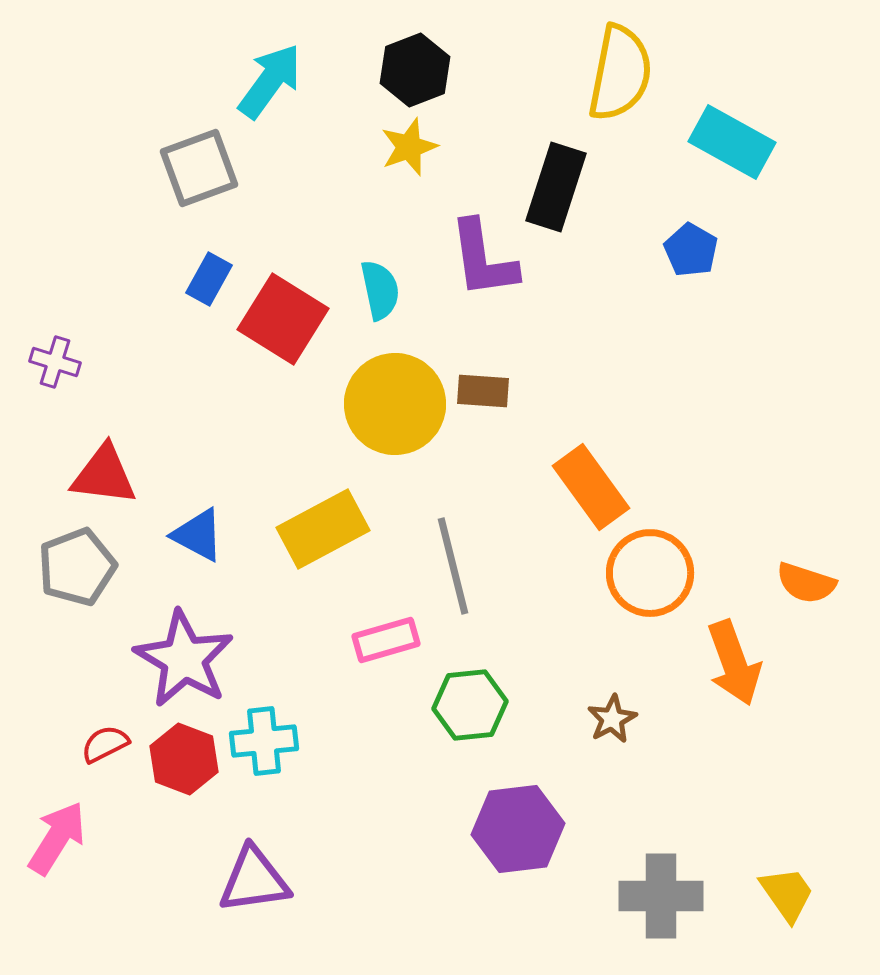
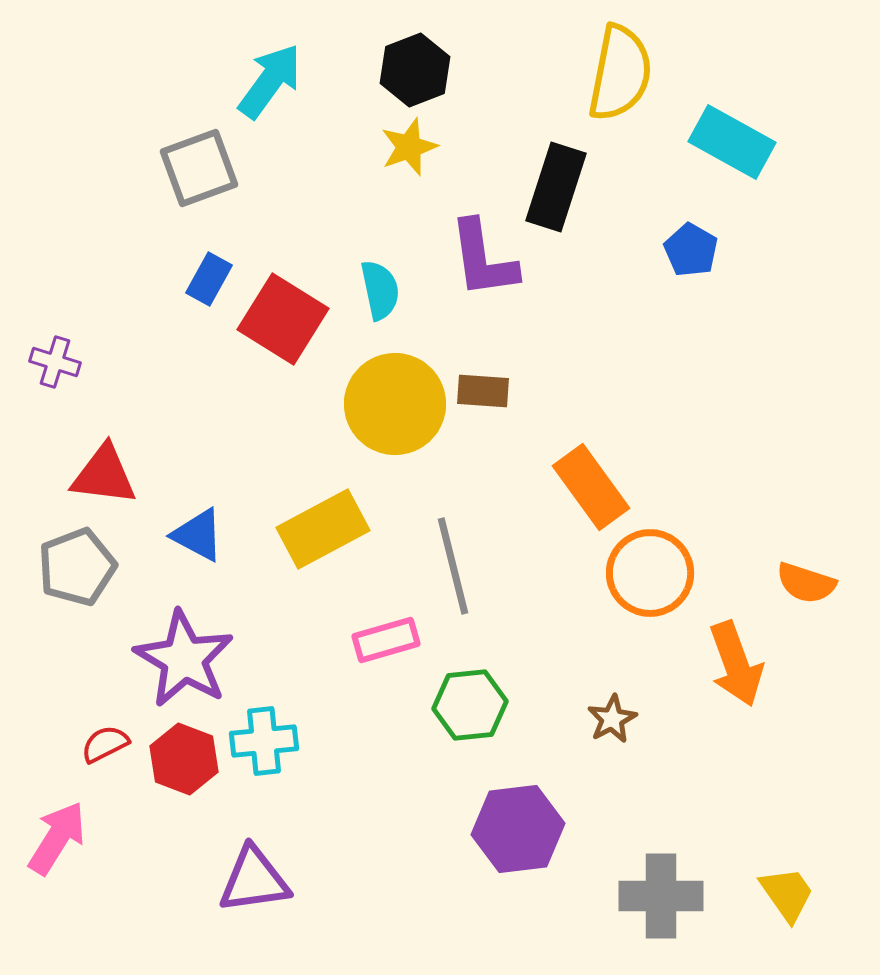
orange arrow: moved 2 px right, 1 px down
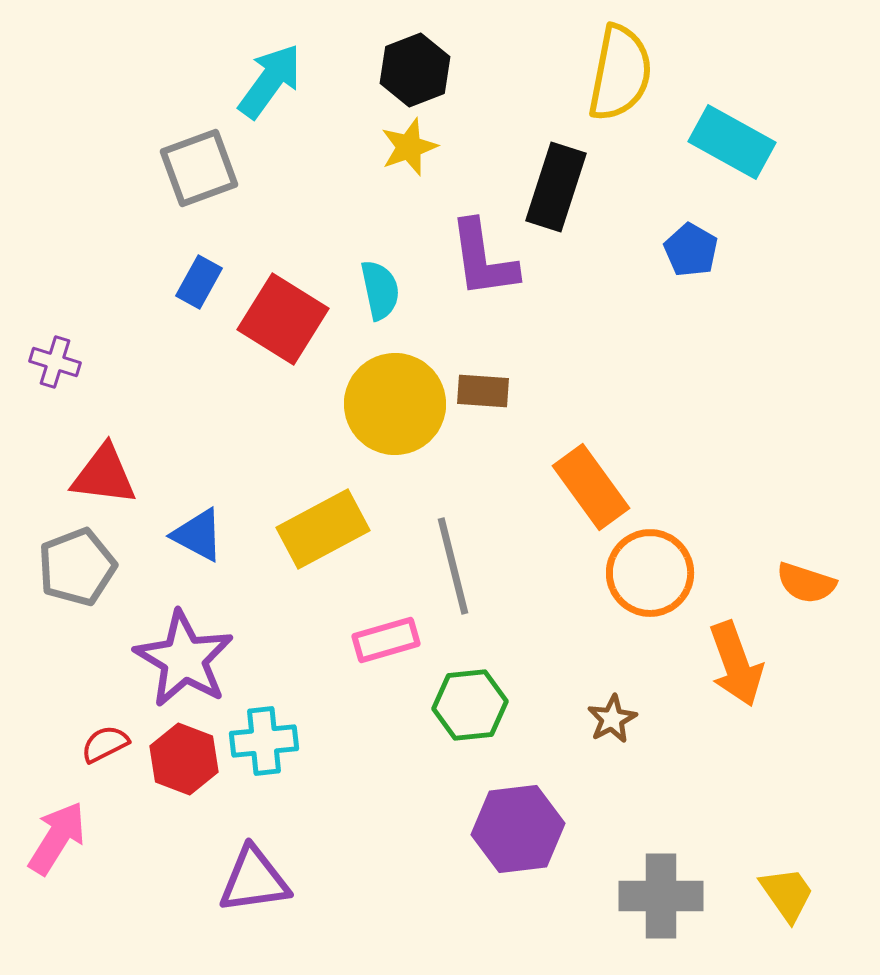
blue rectangle: moved 10 px left, 3 px down
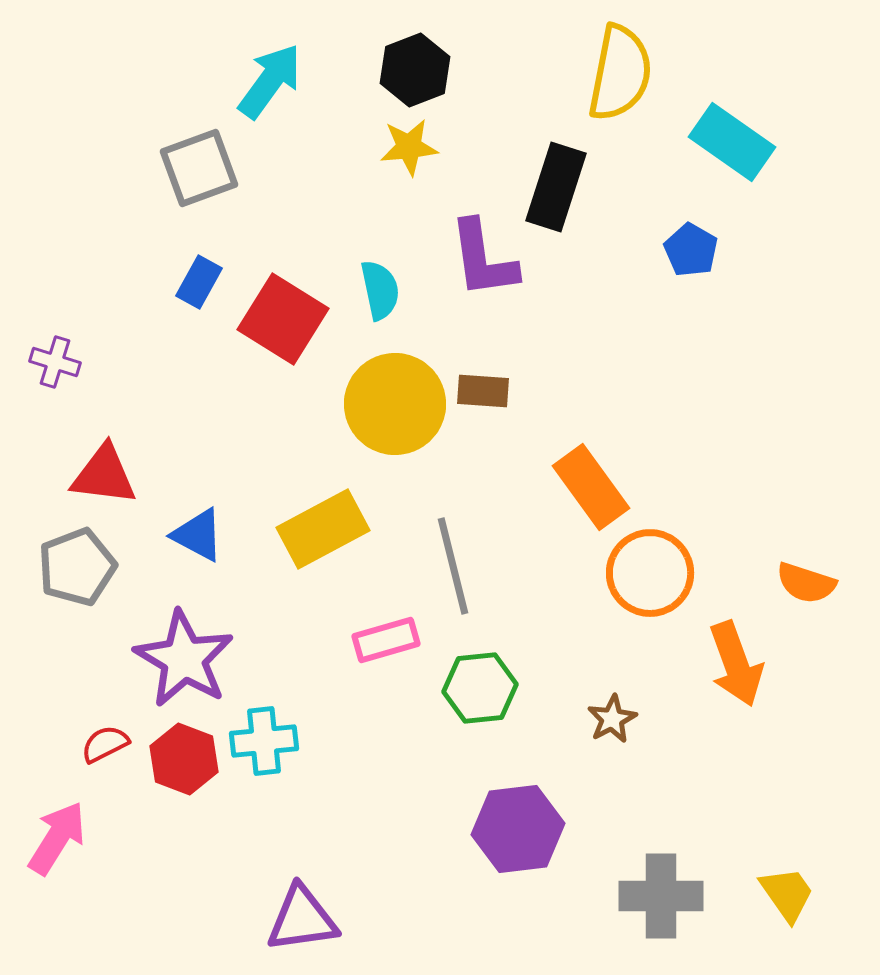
cyan rectangle: rotated 6 degrees clockwise
yellow star: rotated 14 degrees clockwise
green hexagon: moved 10 px right, 17 px up
purple triangle: moved 48 px right, 39 px down
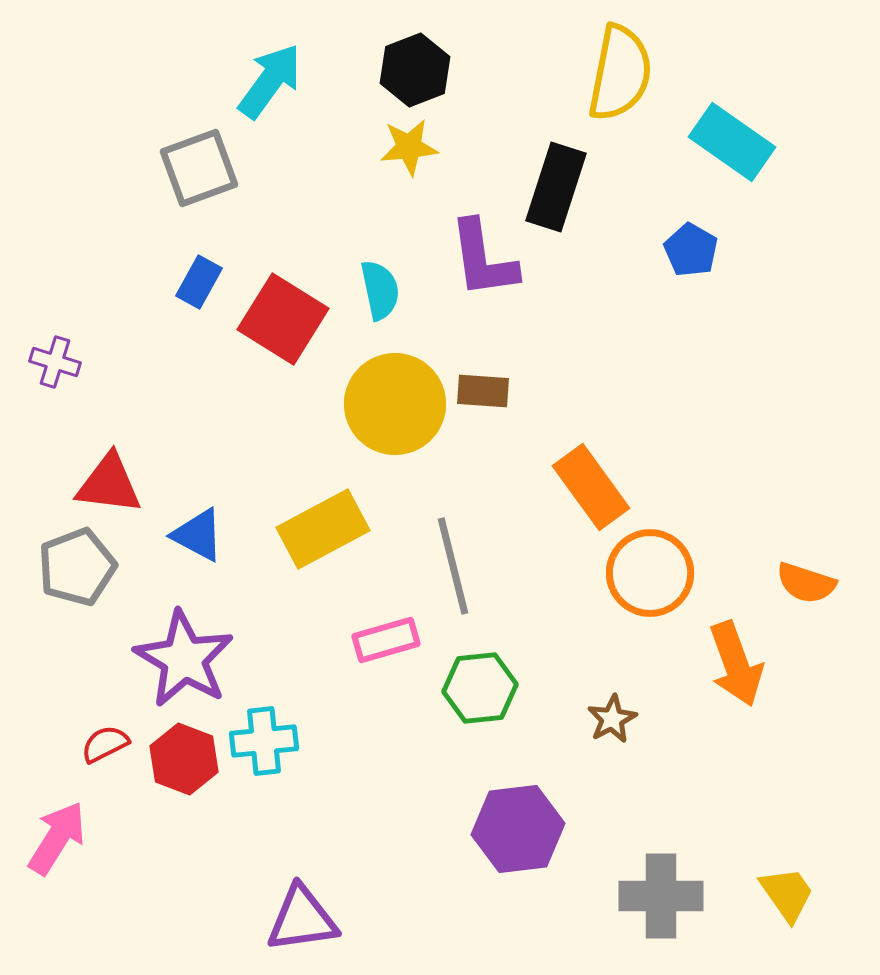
red triangle: moved 5 px right, 9 px down
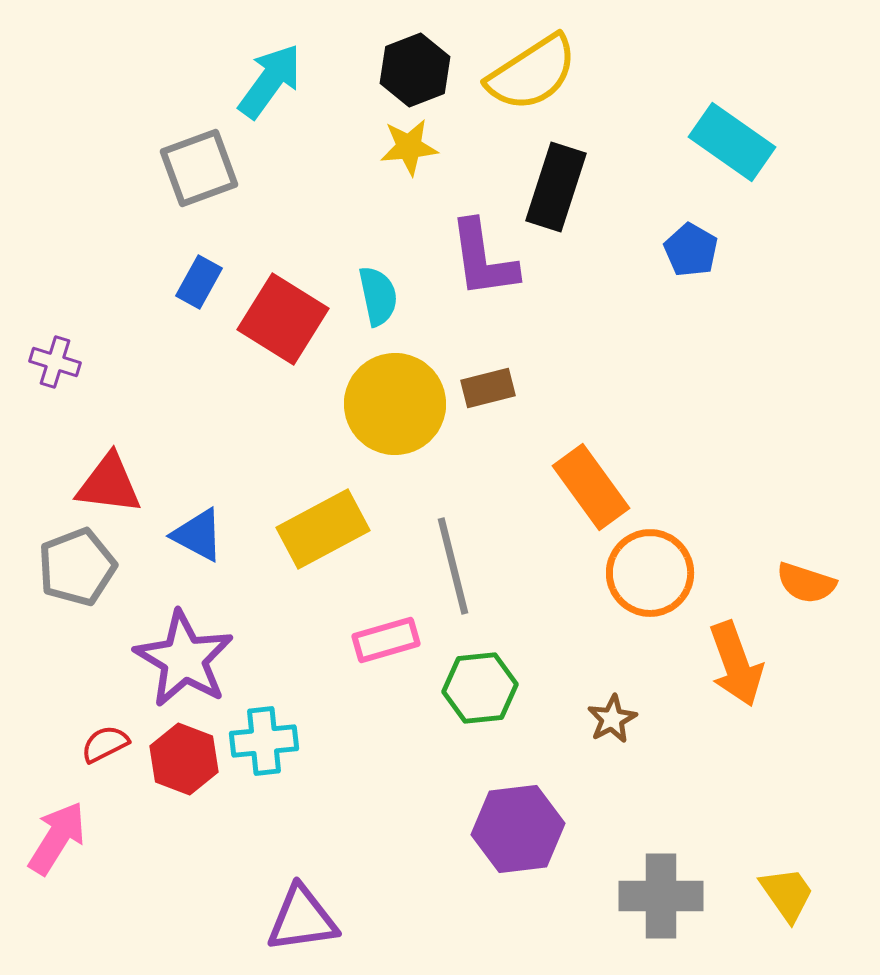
yellow semicircle: moved 88 px left; rotated 46 degrees clockwise
cyan semicircle: moved 2 px left, 6 px down
brown rectangle: moved 5 px right, 3 px up; rotated 18 degrees counterclockwise
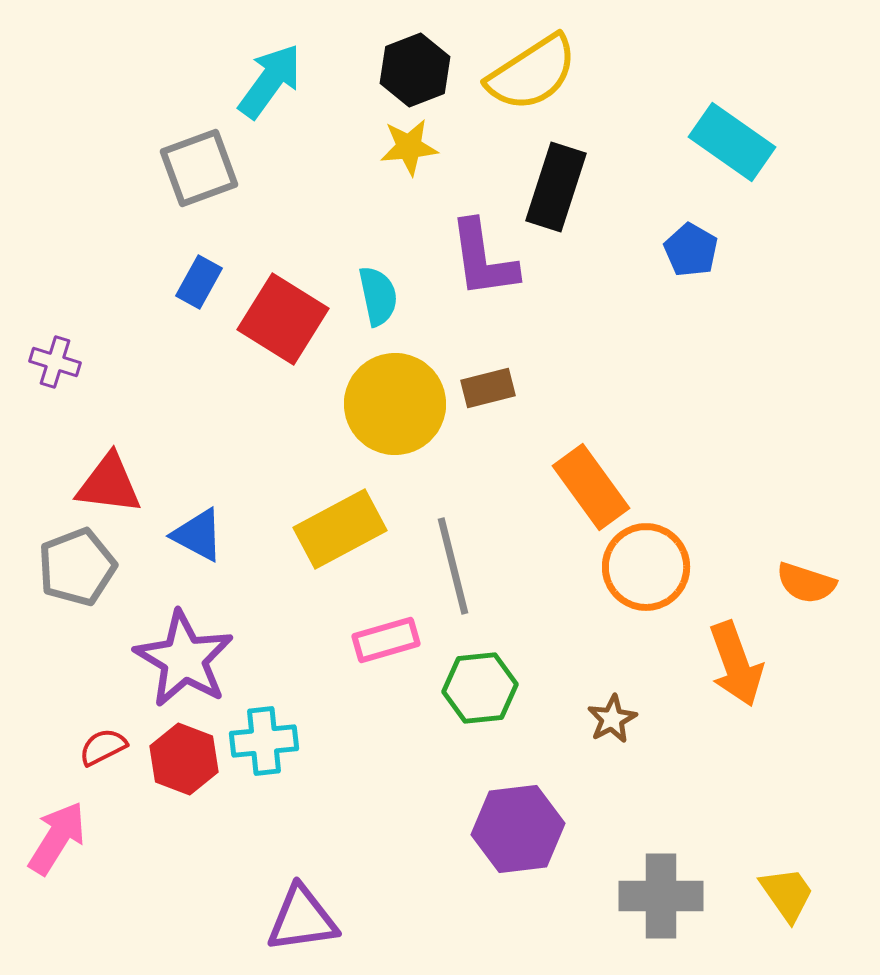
yellow rectangle: moved 17 px right
orange circle: moved 4 px left, 6 px up
red semicircle: moved 2 px left, 3 px down
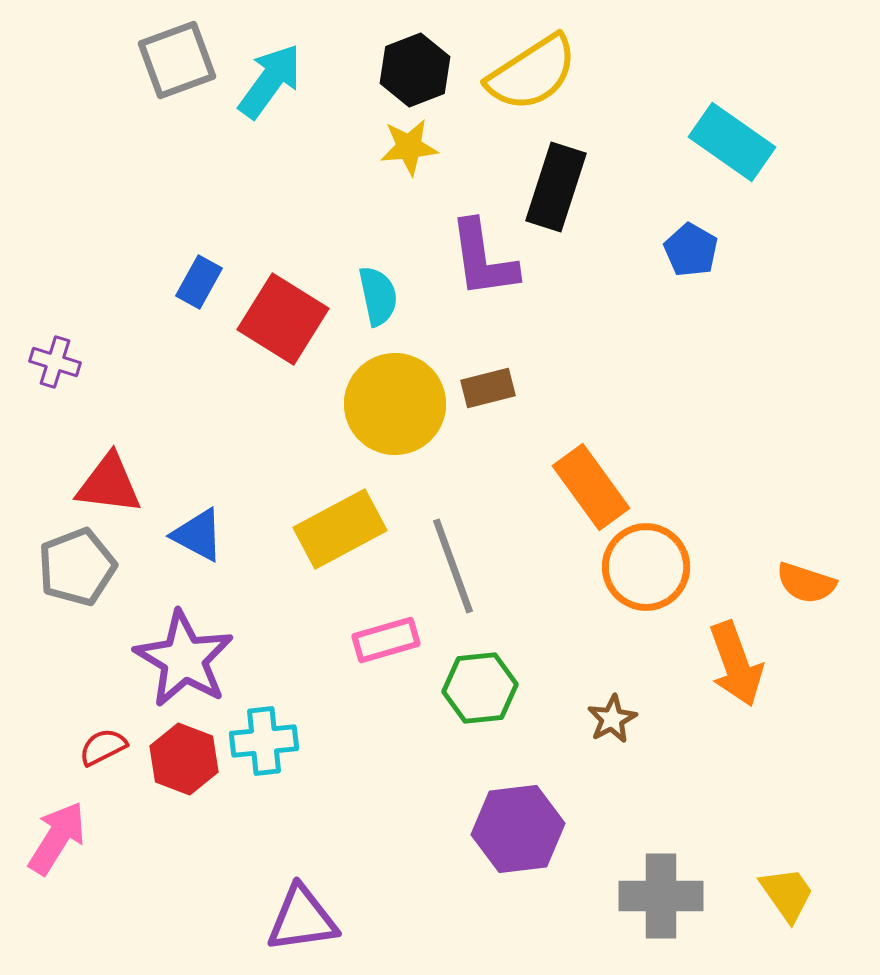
gray square: moved 22 px left, 108 px up
gray line: rotated 6 degrees counterclockwise
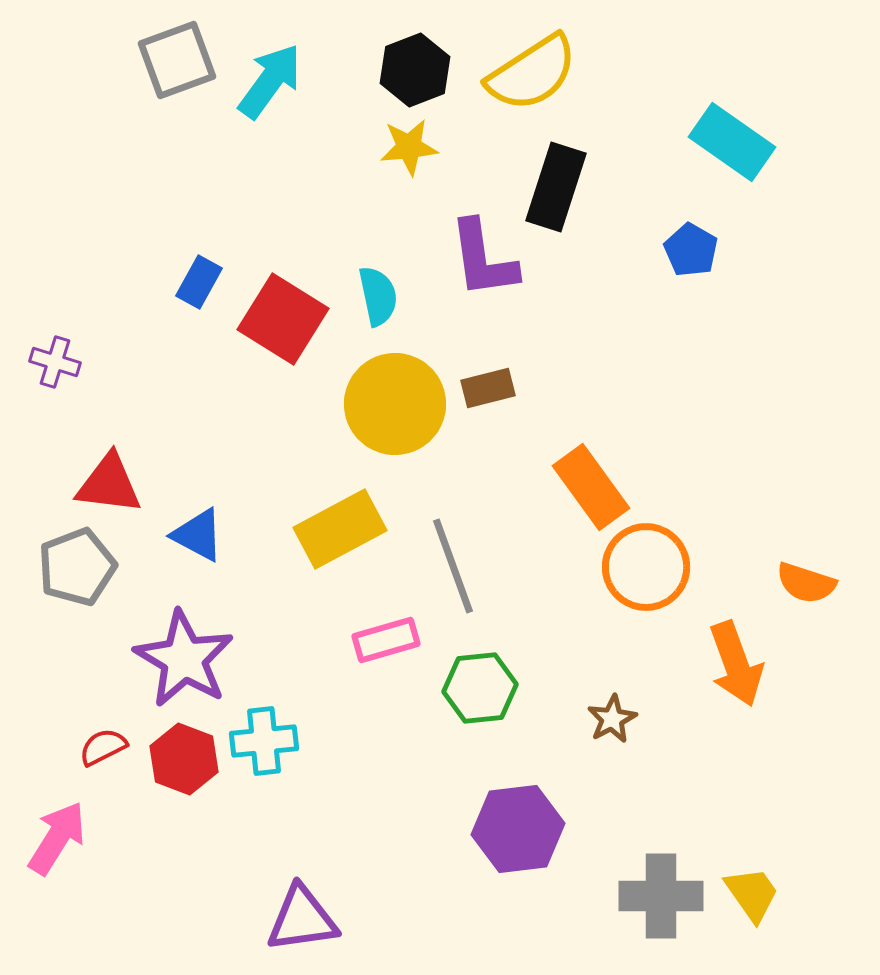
yellow trapezoid: moved 35 px left
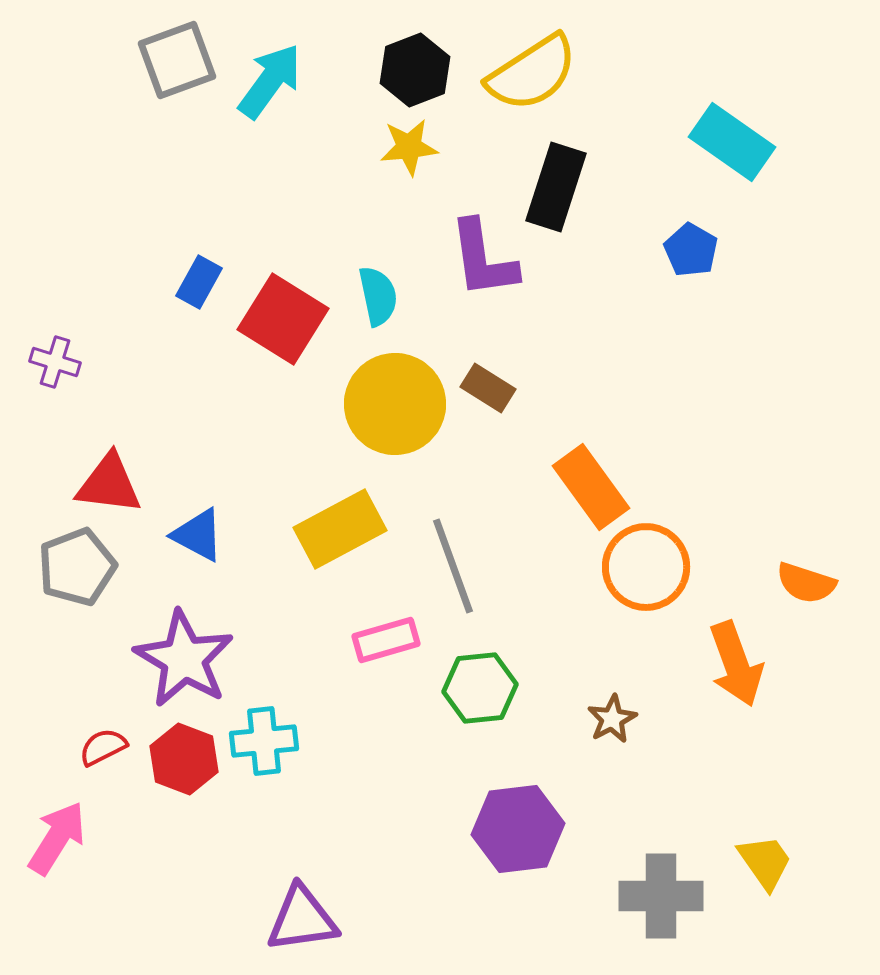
brown rectangle: rotated 46 degrees clockwise
yellow trapezoid: moved 13 px right, 32 px up
